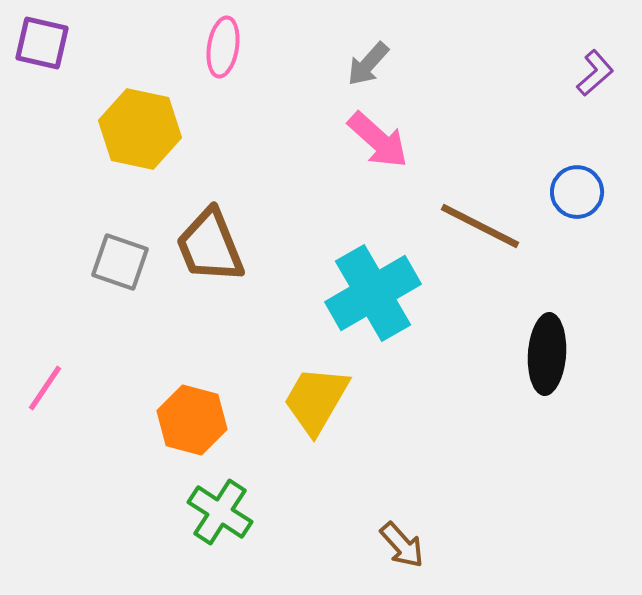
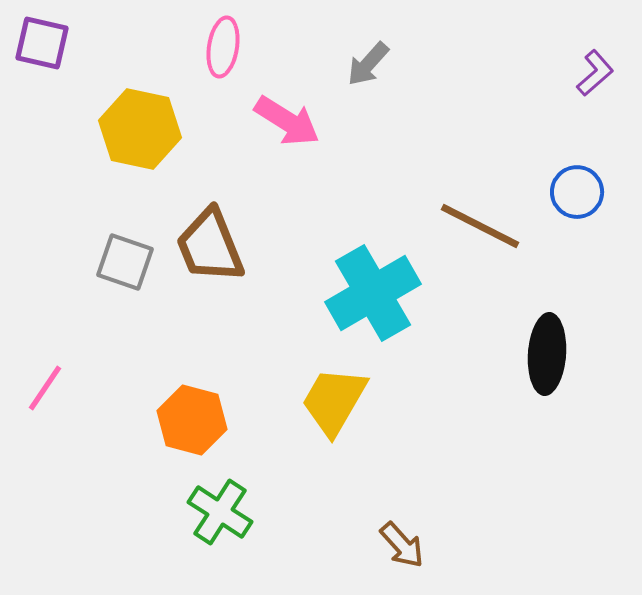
pink arrow: moved 91 px left, 19 px up; rotated 10 degrees counterclockwise
gray square: moved 5 px right
yellow trapezoid: moved 18 px right, 1 px down
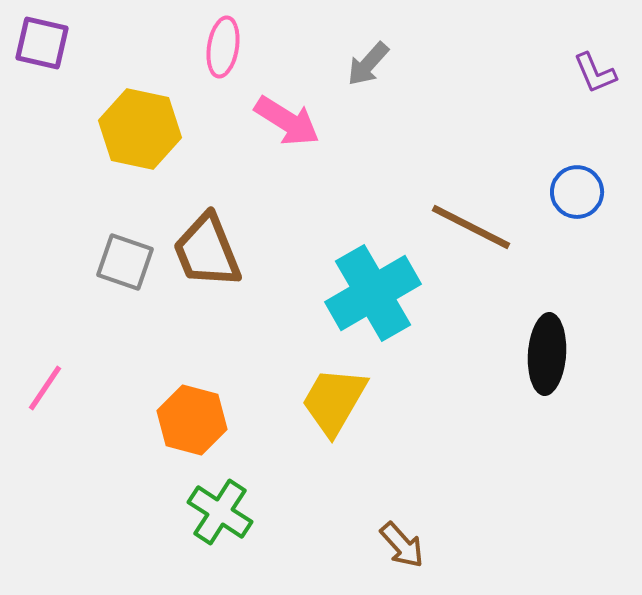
purple L-shape: rotated 108 degrees clockwise
brown line: moved 9 px left, 1 px down
brown trapezoid: moved 3 px left, 5 px down
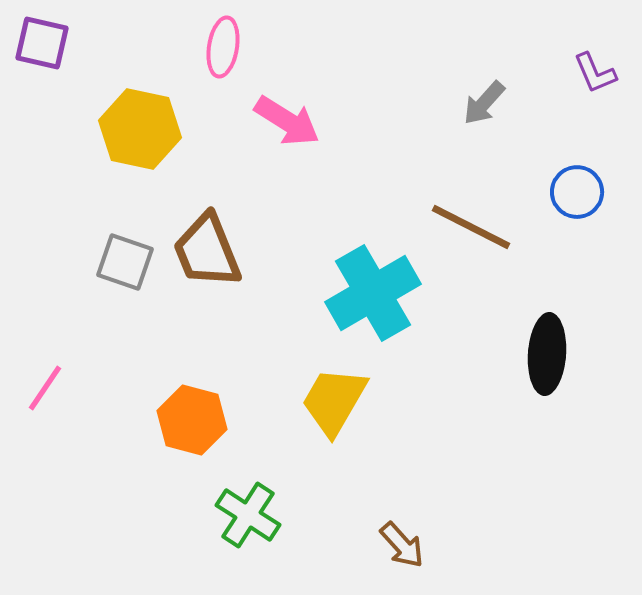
gray arrow: moved 116 px right, 39 px down
green cross: moved 28 px right, 3 px down
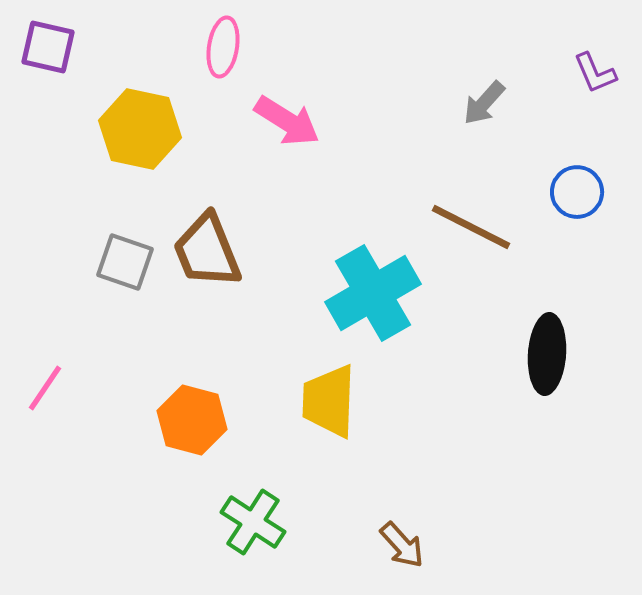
purple square: moved 6 px right, 4 px down
yellow trapezoid: moved 5 px left; rotated 28 degrees counterclockwise
green cross: moved 5 px right, 7 px down
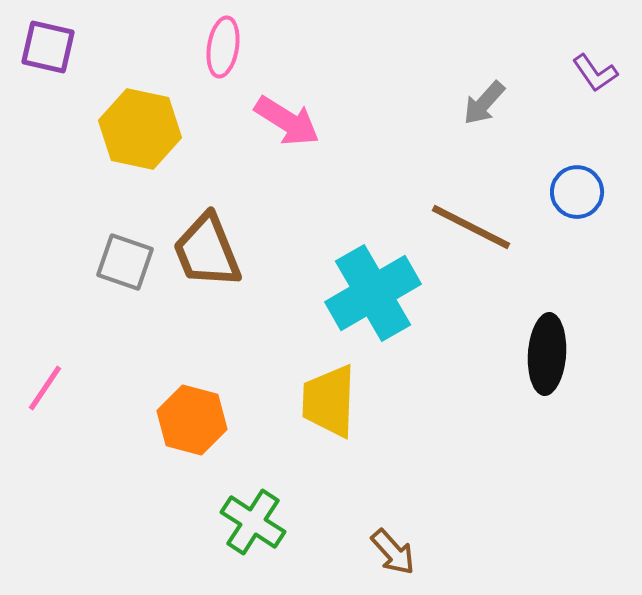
purple L-shape: rotated 12 degrees counterclockwise
brown arrow: moved 9 px left, 7 px down
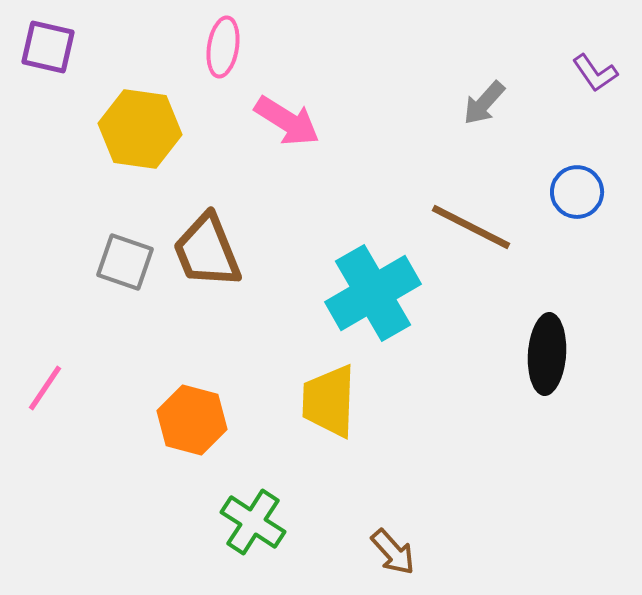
yellow hexagon: rotated 4 degrees counterclockwise
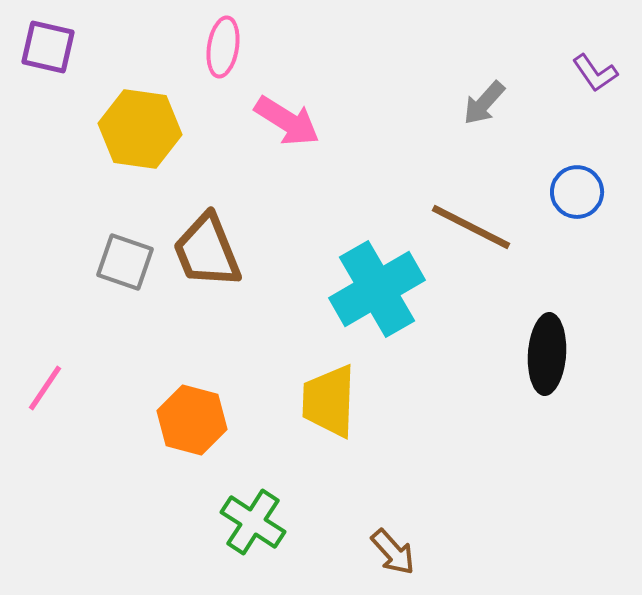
cyan cross: moved 4 px right, 4 px up
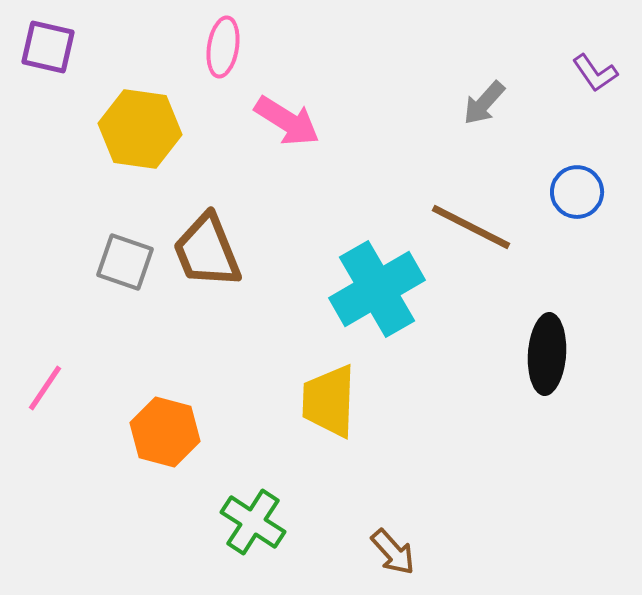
orange hexagon: moved 27 px left, 12 px down
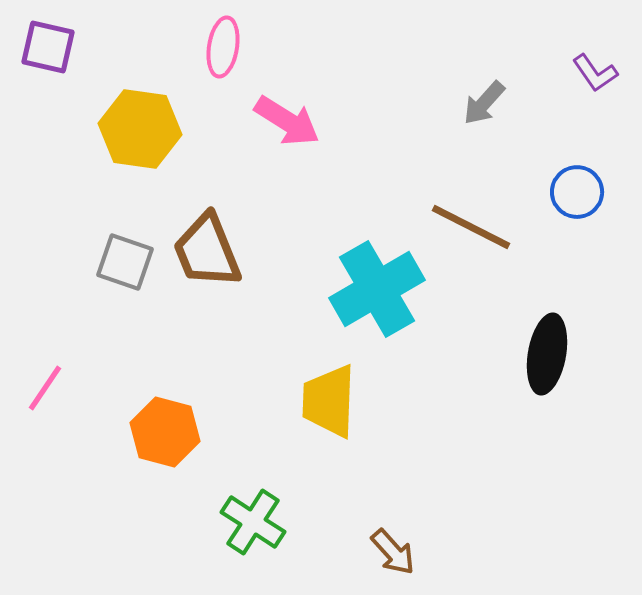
black ellipse: rotated 6 degrees clockwise
